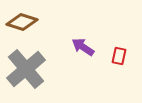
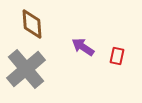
brown diamond: moved 10 px right, 2 px down; rotated 68 degrees clockwise
red rectangle: moved 2 px left
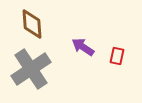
gray cross: moved 5 px right; rotated 6 degrees clockwise
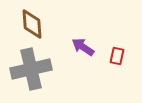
gray cross: rotated 21 degrees clockwise
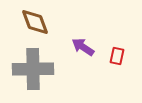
brown diamond: moved 3 px right, 2 px up; rotated 16 degrees counterclockwise
gray cross: moved 2 px right; rotated 12 degrees clockwise
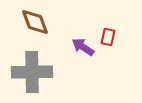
red rectangle: moved 9 px left, 19 px up
gray cross: moved 1 px left, 3 px down
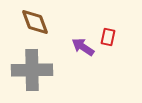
gray cross: moved 2 px up
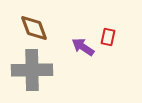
brown diamond: moved 1 px left, 6 px down
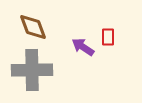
brown diamond: moved 1 px left, 1 px up
red rectangle: rotated 12 degrees counterclockwise
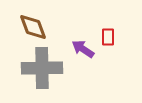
purple arrow: moved 2 px down
gray cross: moved 10 px right, 2 px up
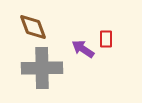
red rectangle: moved 2 px left, 2 px down
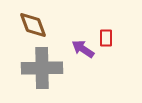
brown diamond: moved 2 px up
red rectangle: moved 1 px up
